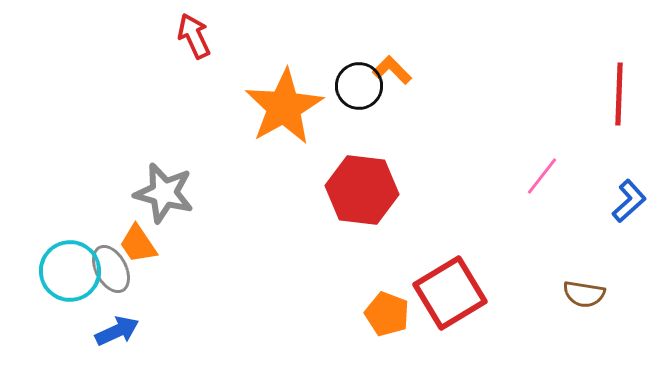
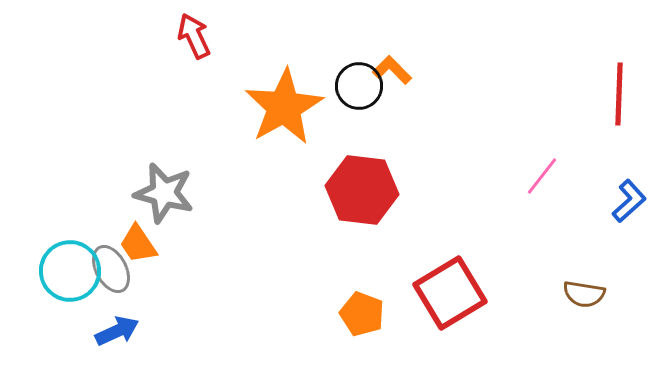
orange pentagon: moved 25 px left
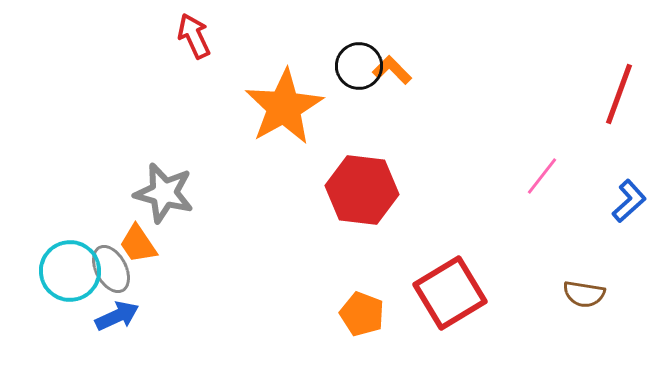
black circle: moved 20 px up
red line: rotated 18 degrees clockwise
blue arrow: moved 15 px up
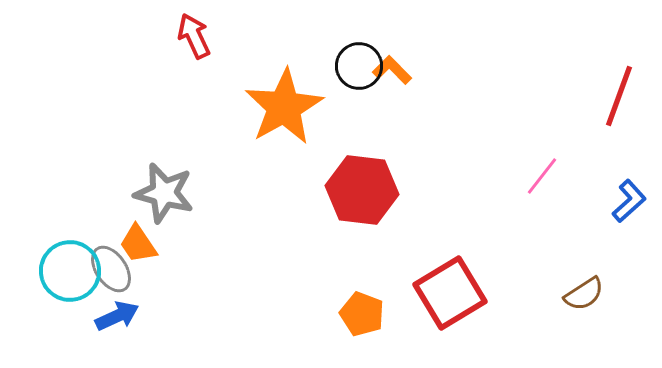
red line: moved 2 px down
gray ellipse: rotated 6 degrees counterclockwise
brown semicircle: rotated 42 degrees counterclockwise
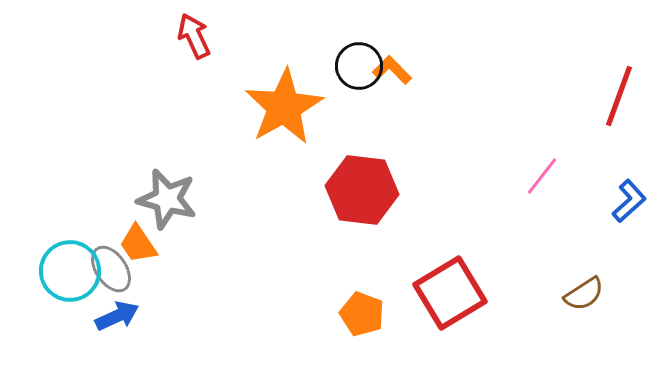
gray star: moved 3 px right, 6 px down
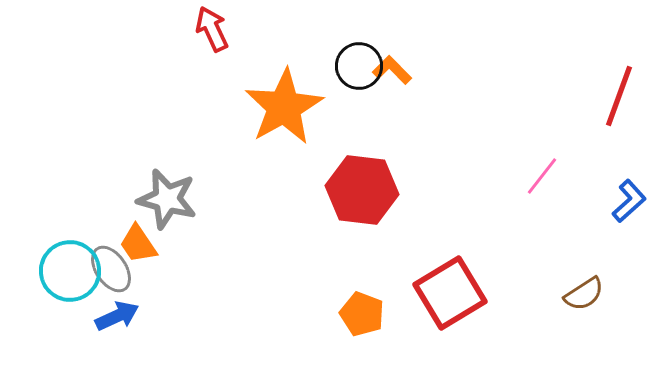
red arrow: moved 18 px right, 7 px up
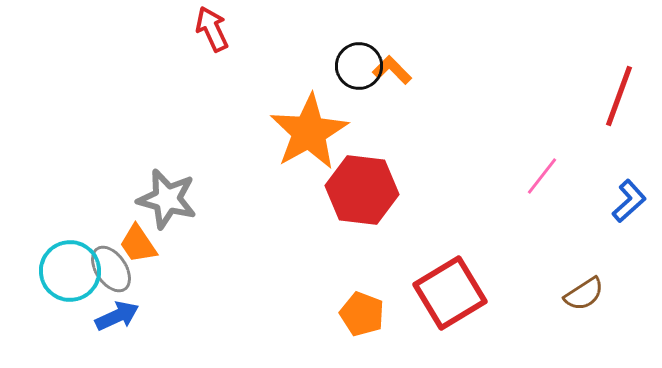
orange star: moved 25 px right, 25 px down
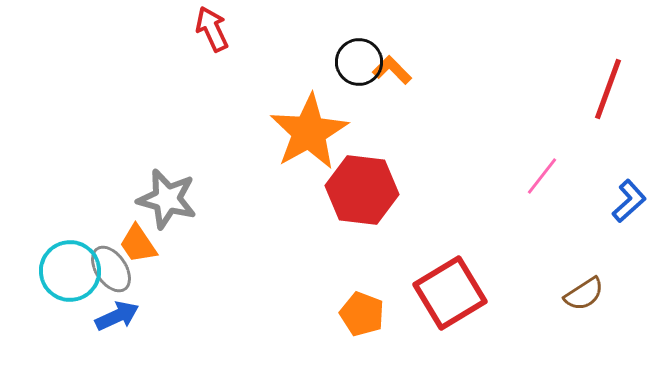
black circle: moved 4 px up
red line: moved 11 px left, 7 px up
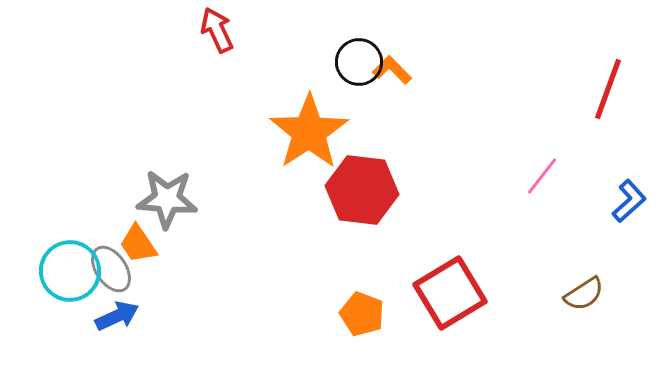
red arrow: moved 5 px right, 1 px down
orange star: rotated 4 degrees counterclockwise
gray star: rotated 10 degrees counterclockwise
